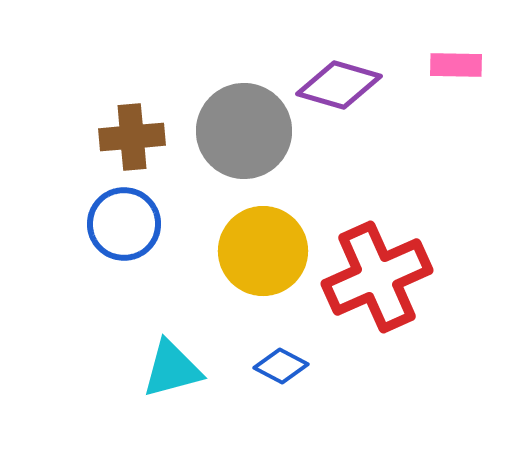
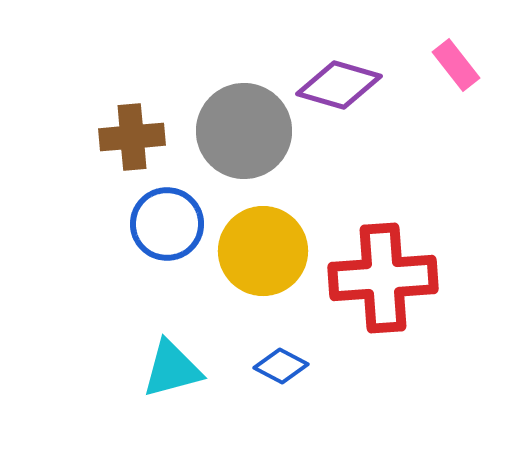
pink rectangle: rotated 51 degrees clockwise
blue circle: moved 43 px right
red cross: moved 6 px right, 1 px down; rotated 20 degrees clockwise
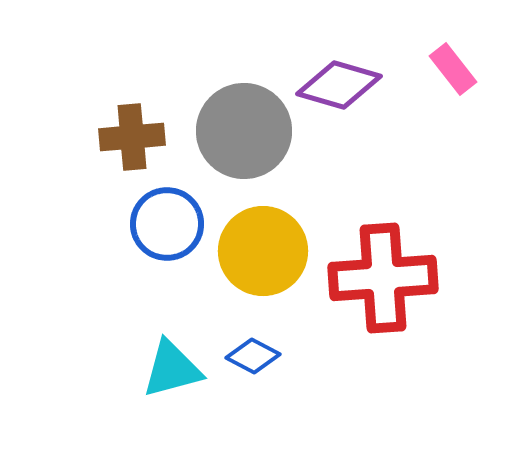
pink rectangle: moved 3 px left, 4 px down
blue diamond: moved 28 px left, 10 px up
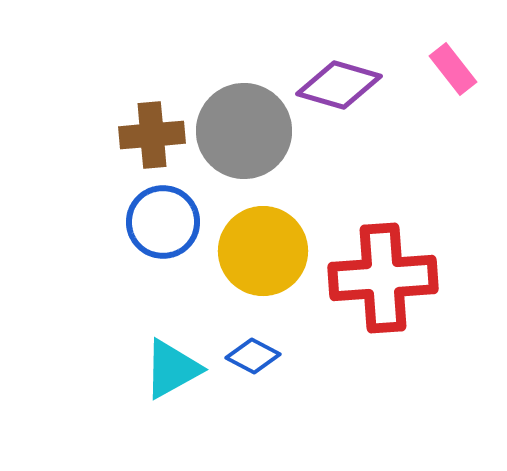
brown cross: moved 20 px right, 2 px up
blue circle: moved 4 px left, 2 px up
cyan triangle: rotated 14 degrees counterclockwise
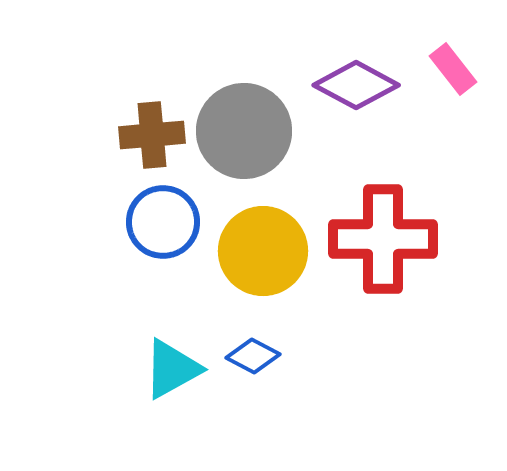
purple diamond: moved 17 px right; rotated 12 degrees clockwise
red cross: moved 39 px up; rotated 4 degrees clockwise
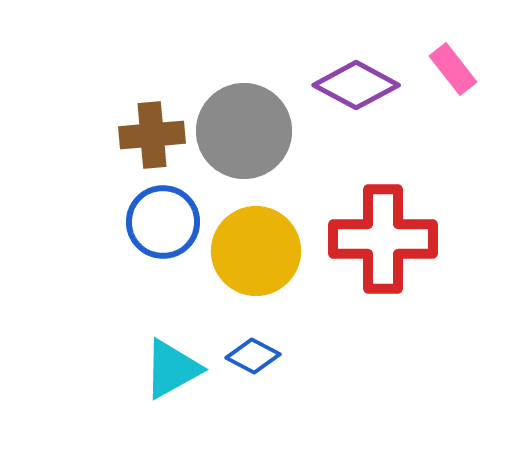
yellow circle: moved 7 px left
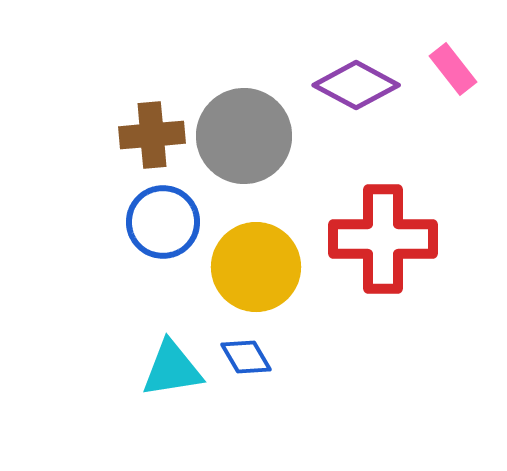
gray circle: moved 5 px down
yellow circle: moved 16 px down
blue diamond: moved 7 px left, 1 px down; rotated 32 degrees clockwise
cyan triangle: rotated 20 degrees clockwise
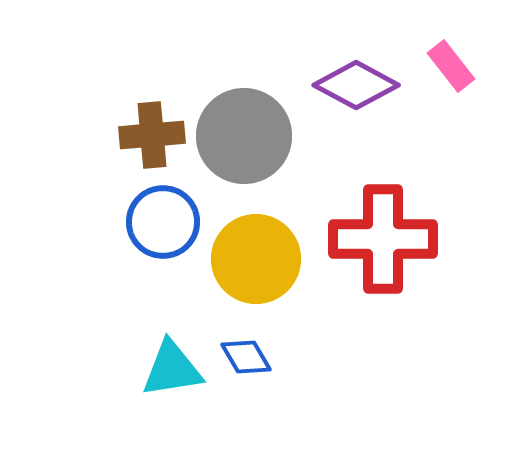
pink rectangle: moved 2 px left, 3 px up
yellow circle: moved 8 px up
